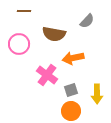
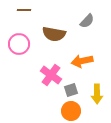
brown line: moved 1 px up
orange arrow: moved 9 px right, 3 px down
pink cross: moved 4 px right
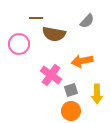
brown line: moved 12 px right, 8 px down
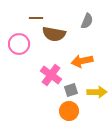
gray semicircle: rotated 21 degrees counterclockwise
yellow arrow: moved 2 px up; rotated 90 degrees counterclockwise
orange circle: moved 2 px left
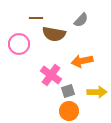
gray semicircle: moved 6 px left, 1 px up; rotated 21 degrees clockwise
gray square: moved 3 px left, 1 px down
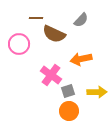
brown semicircle: rotated 15 degrees clockwise
orange arrow: moved 1 px left, 2 px up
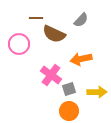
gray square: moved 1 px right, 2 px up
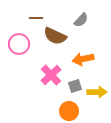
brown semicircle: moved 1 px right, 2 px down
orange arrow: moved 2 px right
pink cross: rotated 10 degrees clockwise
gray square: moved 6 px right, 3 px up
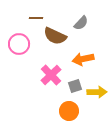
gray semicircle: moved 3 px down
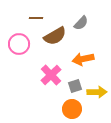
brown semicircle: rotated 55 degrees counterclockwise
orange circle: moved 3 px right, 2 px up
